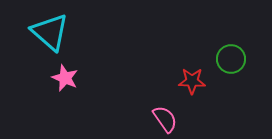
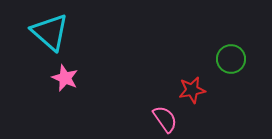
red star: moved 9 px down; rotated 12 degrees counterclockwise
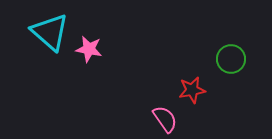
pink star: moved 24 px right, 29 px up; rotated 12 degrees counterclockwise
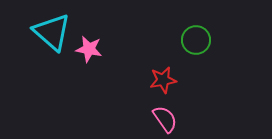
cyan triangle: moved 2 px right
green circle: moved 35 px left, 19 px up
red star: moved 29 px left, 10 px up
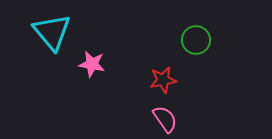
cyan triangle: rotated 9 degrees clockwise
pink star: moved 3 px right, 15 px down
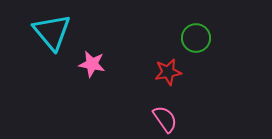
green circle: moved 2 px up
red star: moved 5 px right, 8 px up
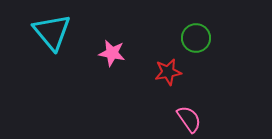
pink star: moved 20 px right, 11 px up
pink semicircle: moved 24 px right
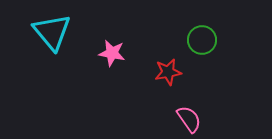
green circle: moved 6 px right, 2 px down
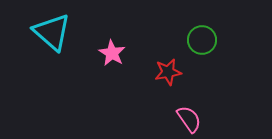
cyan triangle: rotated 9 degrees counterclockwise
pink star: rotated 20 degrees clockwise
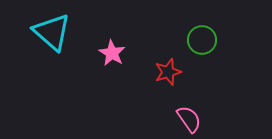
red star: rotated 8 degrees counterclockwise
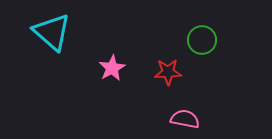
pink star: moved 15 px down; rotated 12 degrees clockwise
red star: rotated 16 degrees clockwise
pink semicircle: moved 4 px left; rotated 44 degrees counterclockwise
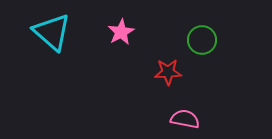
pink star: moved 9 px right, 36 px up
